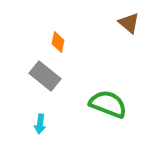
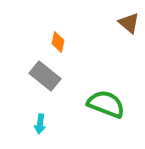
green semicircle: moved 2 px left
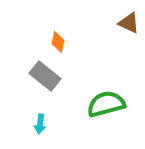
brown triangle: rotated 15 degrees counterclockwise
green semicircle: rotated 36 degrees counterclockwise
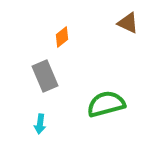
brown triangle: moved 1 px left
orange diamond: moved 4 px right, 5 px up; rotated 40 degrees clockwise
gray rectangle: rotated 28 degrees clockwise
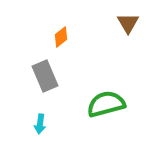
brown triangle: rotated 35 degrees clockwise
orange diamond: moved 1 px left
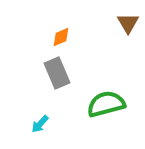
orange diamond: rotated 15 degrees clockwise
gray rectangle: moved 12 px right, 3 px up
cyan arrow: rotated 36 degrees clockwise
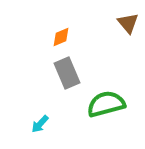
brown triangle: rotated 10 degrees counterclockwise
gray rectangle: moved 10 px right
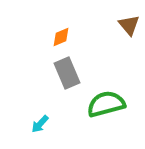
brown triangle: moved 1 px right, 2 px down
